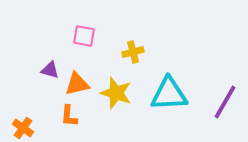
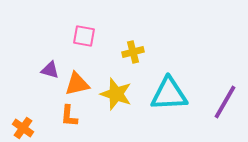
yellow star: moved 1 px down
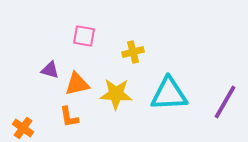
yellow star: rotated 16 degrees counterclockwise
orange L-shape: moved 1 px down; rotated 15 degrees counterclockwise
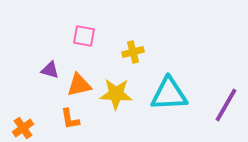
orange triangle: moved 2 px right, 1 px down
purple line: moved 1 px right, 3 px down
orange L-shape: moved 1 px right, 2 px down
orange cross: rotated 20 degrees clockwise
